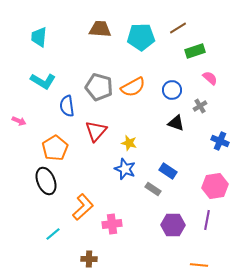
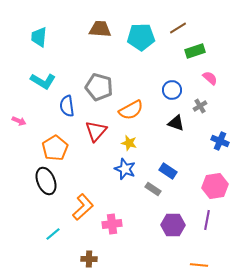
orange semicircle: moved 2 px left, 23 px down
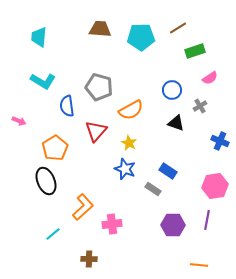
pink semicircle: rotated 105 degrees clockwise
yellow star: rotated 14 degrees clockwise
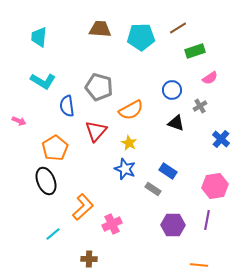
blue cross: moved 1 px right, 2 px up; rotated 18 degrees clockwise
pink cross: rotated 18 degrees counterclockwise
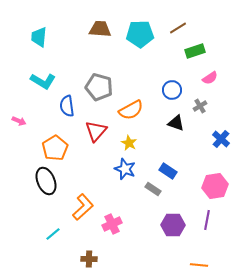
cyan pentagon: moved 1 px left, 3 px up
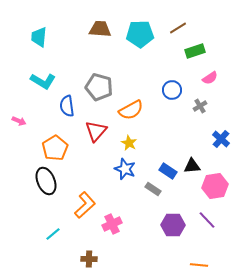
black triangle: moved 16 px right, 43 px down; rotated 24 degrees counterclockwise
orange L-shape: moved 2 px right, 2 px up
purple line: rotated 54 degrees counterclockwise
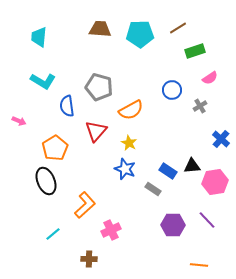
pink hexagon: moved 4 px up
pink cross: moved 1 px left, 6 px down
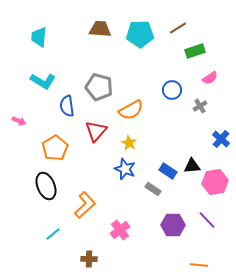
black ellipse: moved 5 px down
pink cross: moved 9 px right; rotated 12 degrees counterclockwise
